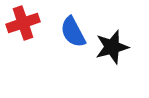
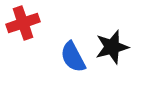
blue semicircle: moved 25 px down
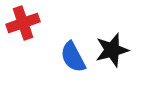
black star: moved 3 px down
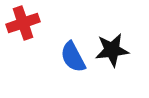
black star: rotated 8 degrees clockwise
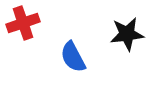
black star: moved 15 px right, 16 px up
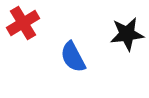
red cross: rotated 12 degrees counterclockwise
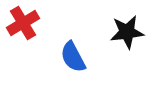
black star: moved 2 px up
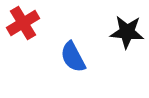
black star: rotated 12 degrees clockwise
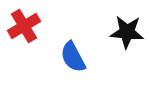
red cross: moved 1 px right, 3 px down
